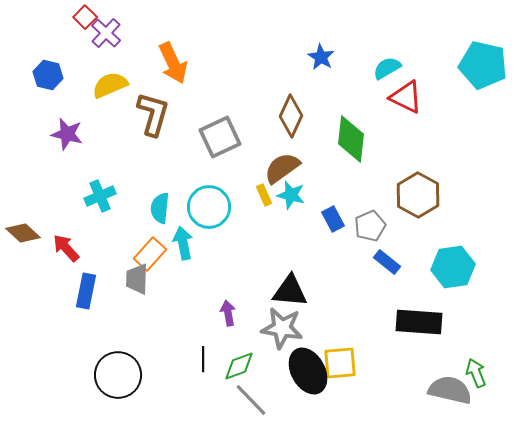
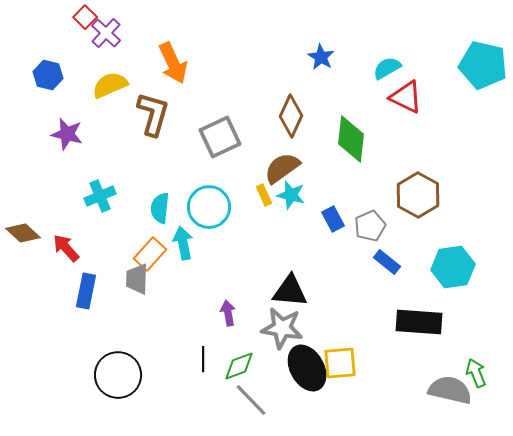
black ellipse at (308, 371): moved 1 px left, 3 px up
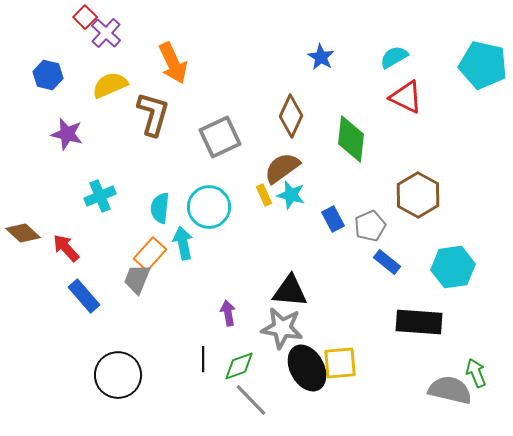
cyan semicircle at (387, 68): moved 7 px right, 11 px up
gray trapezoid at (137, 279): rotated 20 degrees clockwise
blue rectangle at (86, 291): moved 2 px left, 5 px down; rotated 52 degrees counterclockwise
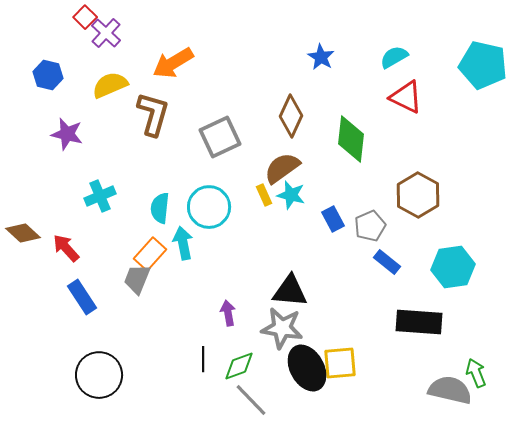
orange arrow at (173, 63): rotated 84 degrees clockwise
blue rectangle at (84, 296): moved 2 px left, 1 px down; rotated 8 degrees clockwise
black circle at (118, 375): moved 19 px left
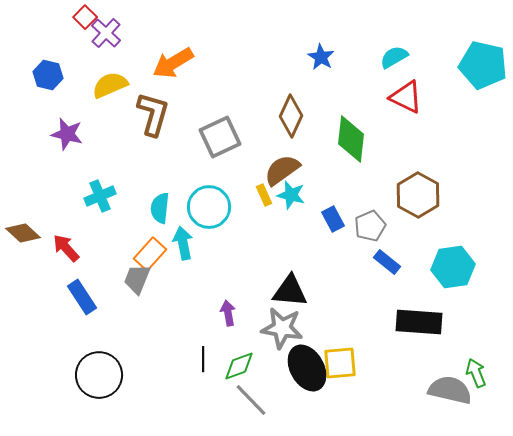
brown semicircle at (282, 168): moved 2 px down
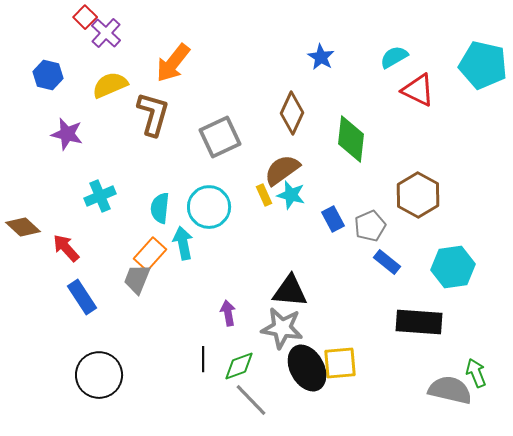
orange arrow at (173, 63): rotated 21 degrees counterclockwise
red triangle at (406, 97): moved 12 px right, 7 px up
brown diamond at (291, 116): moved 1 px right, 3 px up
brown diamond at (23, 233): moved 6 px up
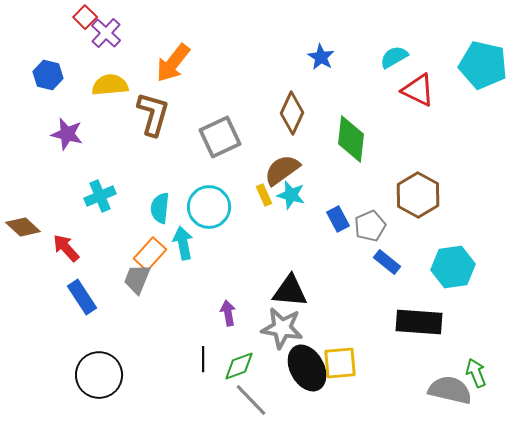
yellow semicircle at (110, 85): rotated 18 degrees clockwise
blue rectangle at (333, 219): moved 5 px right
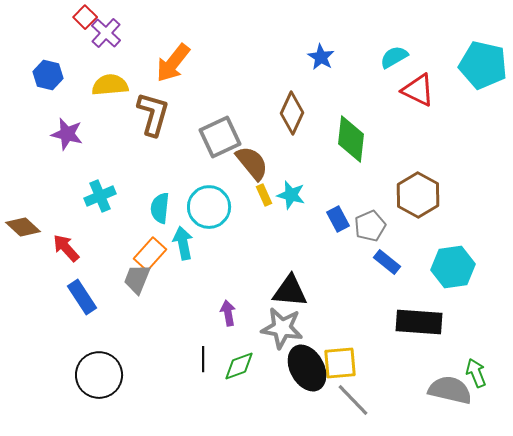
brown semicircle at (282, 170): moved 30 px left, 7 px up; rotated 87 degrees clockwise
gray line at (251, 400): moved 102 px right
